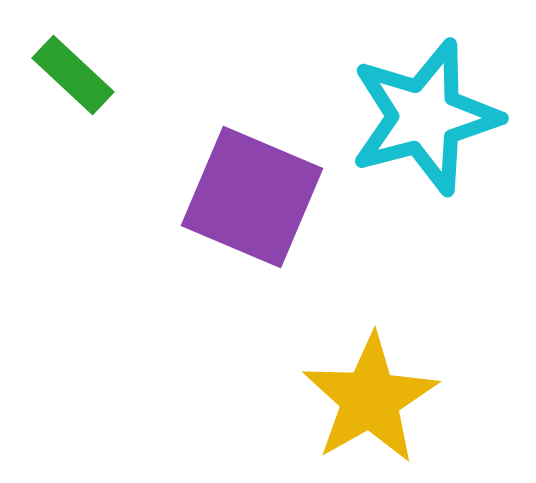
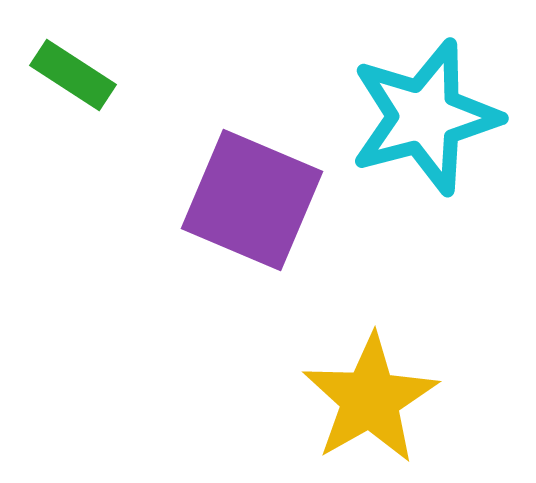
green rectangle: rotated 10 degrees counterclockwise
purple square: moved 3 px down
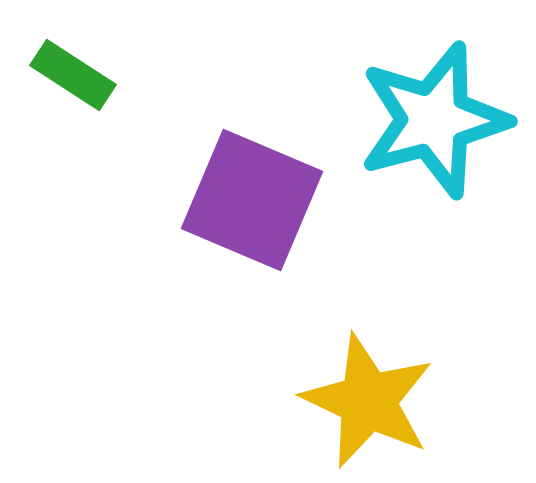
cyan star: moved 9 px right, 3 px down
yellow star: moved 2 px left, 2 px down; rotated 17 degrees counterclockwise
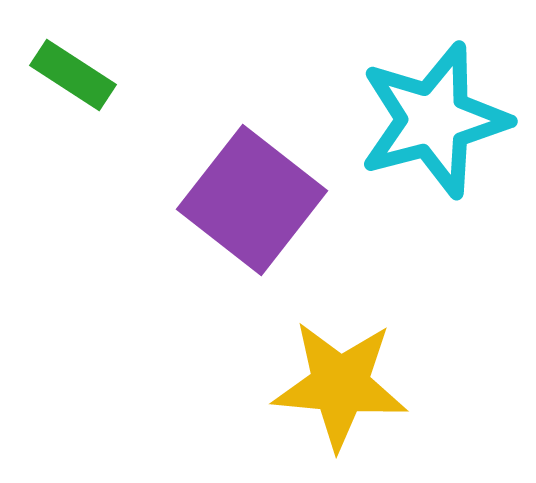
purple square: rotated 15 degrees clockwise
yellow star: moved 28 px left, 16 px up; rotated 20 degrees counterclockwise
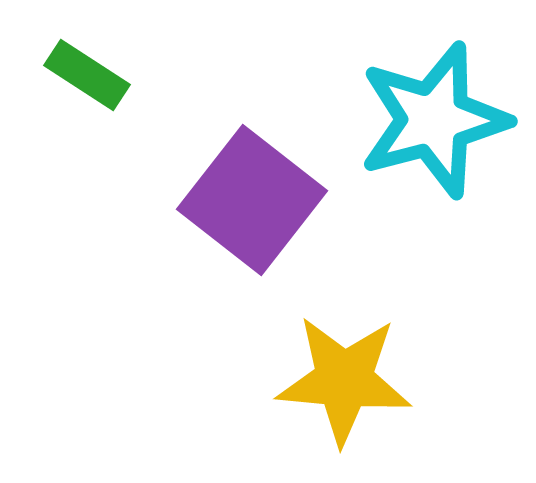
green rectangle: moved 14 px right
yellow star: moved 4 px right, 5 px up
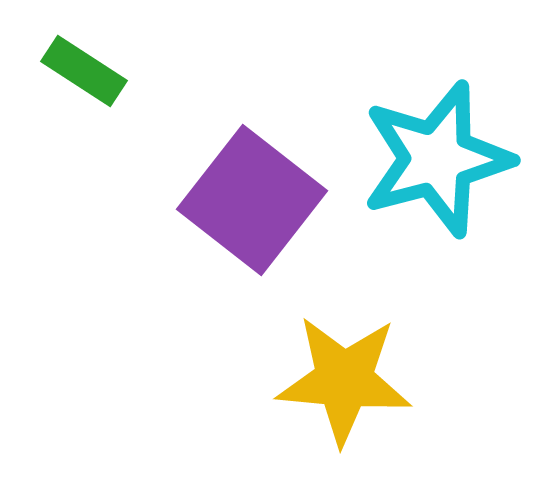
green rectangle: moved 3 px left, 4 px up
cyan star: moved 3 px right, 39 px down
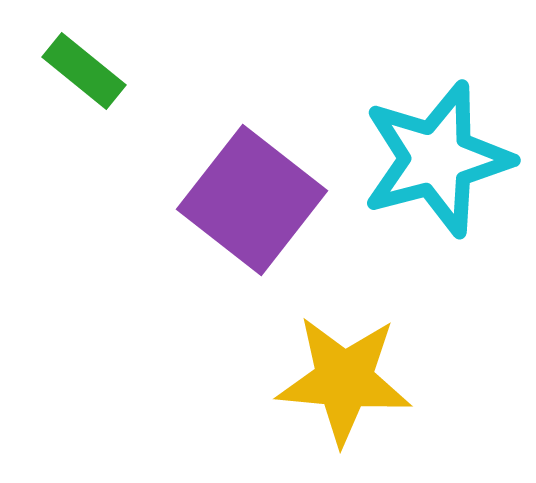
green rectangle: rotated 6 degrees clockwise
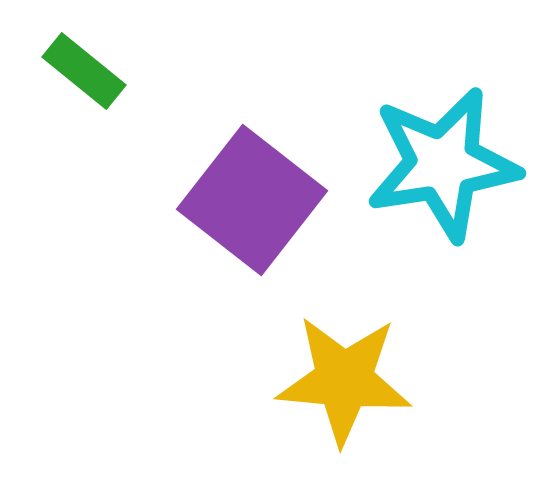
cyan star: moved 6 px right, 5 px down; rotated 6 degrees clockwise
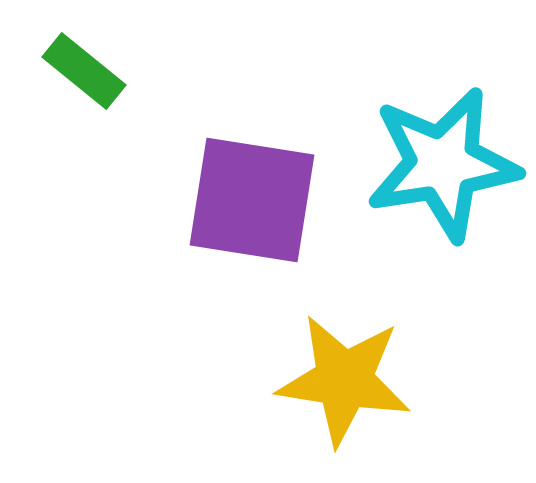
purple square: rotated 29 degrees counterclockwise
yellow star: rotated 4 degrees clockwise
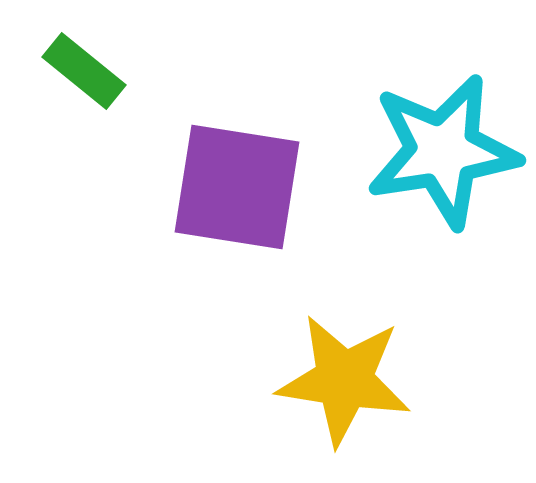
cyan star: moved 13 px up
purple square: moved 15 px left, 13 px up
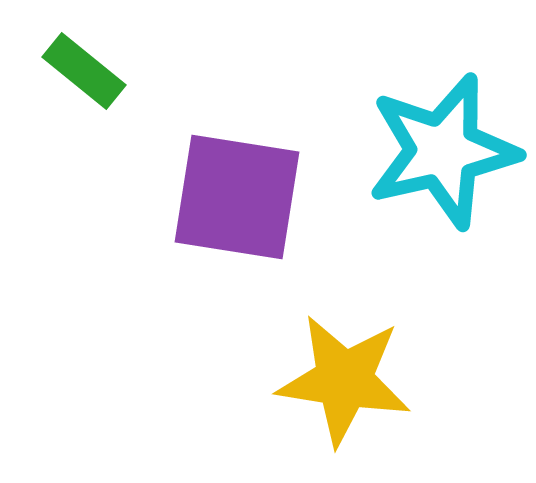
cyan star: rotated 4 degrees counterclockwise
purple square: moved 10 px down
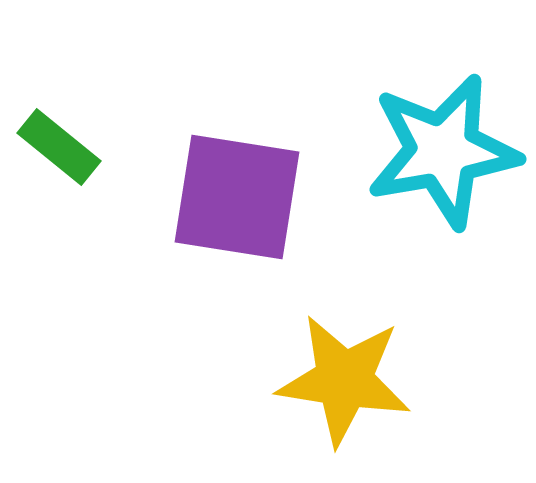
green rectangle: moved 25 px left, 76 px down
cyan star: rotated 3 degrees clockwise
